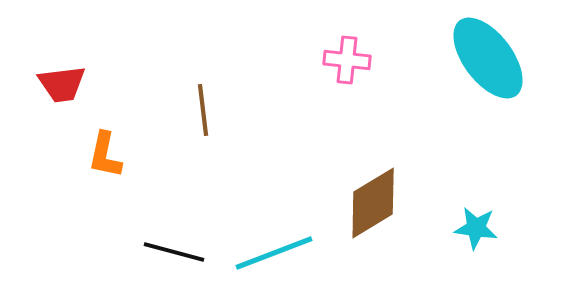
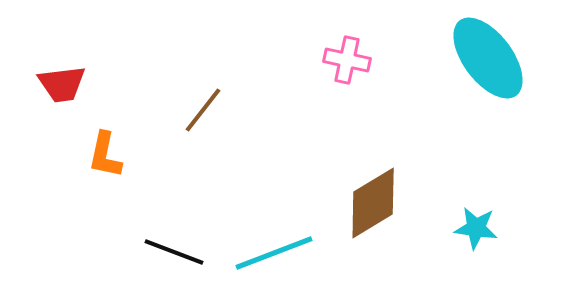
pink cross: rotated 6 degrees clockwise
brown line: rotated 45 degrees clockwise
black line: rotated 6 degrees clockwise
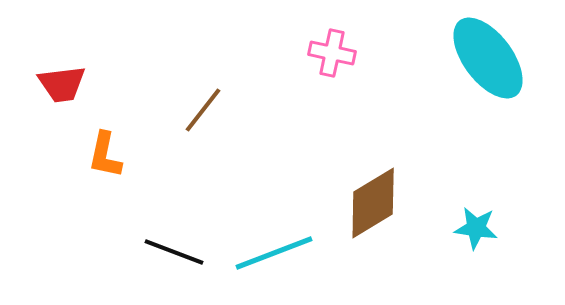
pink cross: moved 15 px left, 7 px up
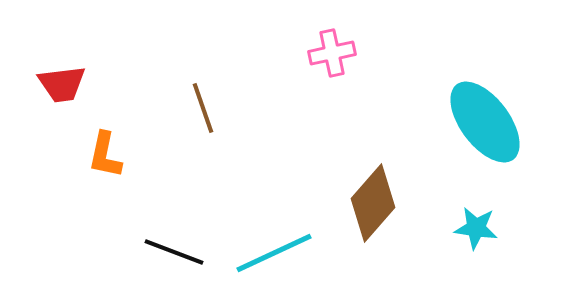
pink cross: rotated 24 degrees counterclockwise
cyan ellipse: moved 3 px left, 64 px down
brown line: moved 2 px up; rotated 57 degrees counterclockwise
brown diamond: rotated 18 degrees counterclockwise
cyan line: rotated 4 degrees counterclockwise
